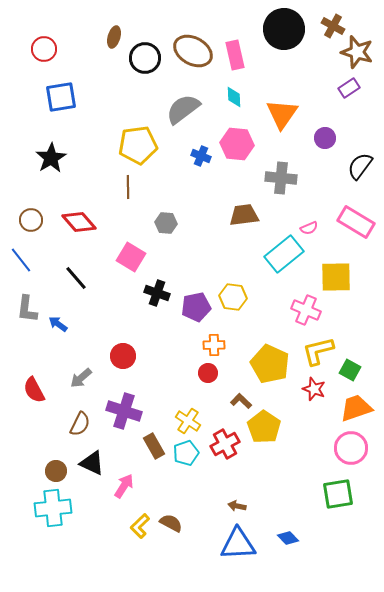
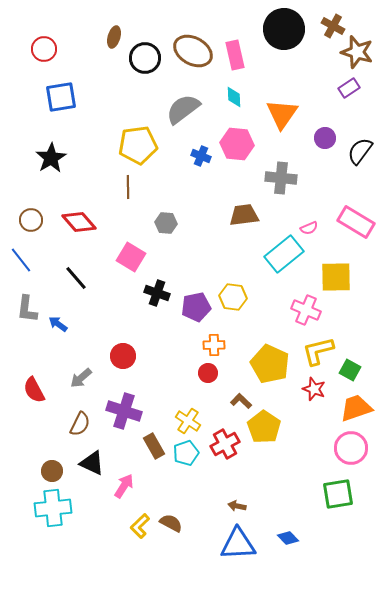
black semicircle at (360, 166): moved 15 px up
brown circle at (56, 471): moved 4 px left
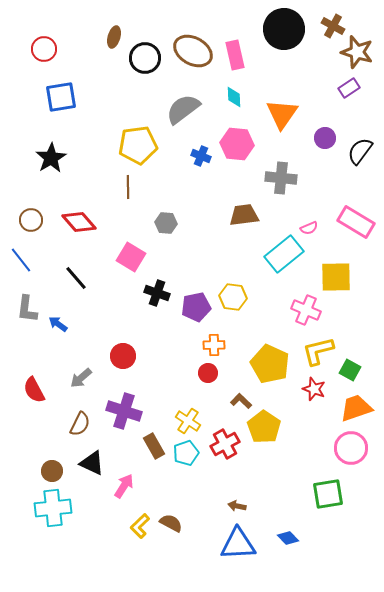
green square at (338, 494): moved 10 px left
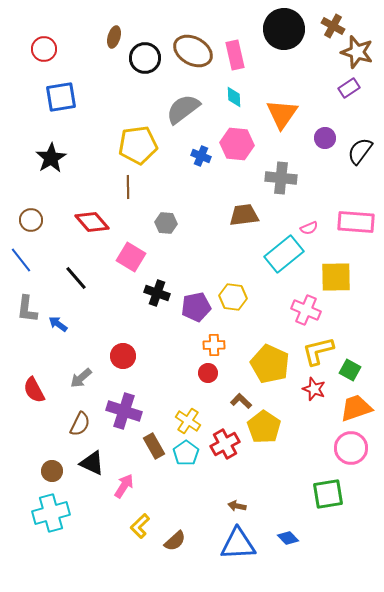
red diamond at (79, 222): moved 13 px right
pink rectangle at (356, 222): rotated 27 degrees counterclockwise
cyan pentagon at (186, 453): rotated 15 degrees counterclockwise
cyan cross at (53, 508): moved 2 px left, 5 px down; rotated 9 degrees counterclockwise
brown semicircle at (171, 523): moved 4 px right, 18 px down; rotated 110 degrees clockwise
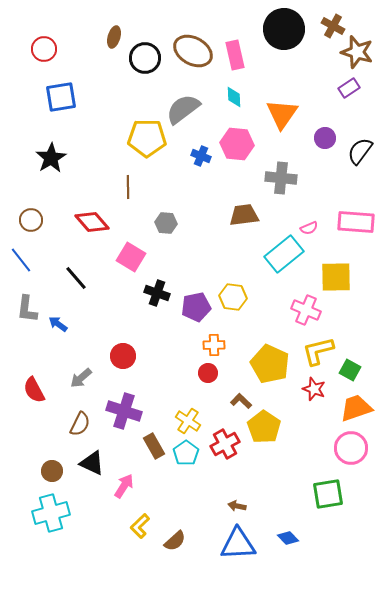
yellow pentagon at (138, 145): moved 9 px right, 7 px up; rotated 9 degrees clockwise
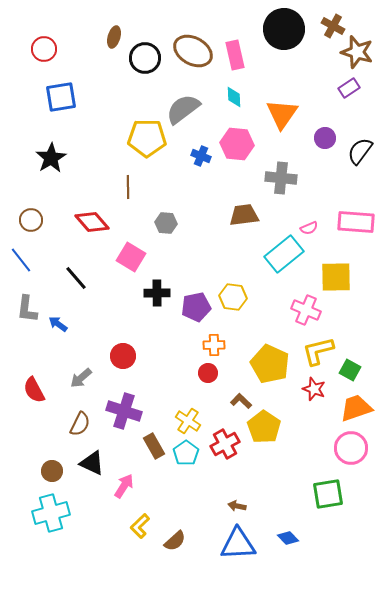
black cross at (157, 293): rotated 20 degrees counterclockwise
